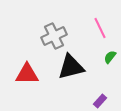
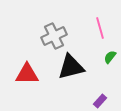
pink line: rotated 10 degrees clockwise
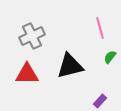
gray cross: moved 22 px left
black triangle: moved 1 px left, 1 px up
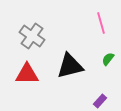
pink line: moved 1 px right, 5 px up
gray cross: rotated 30 degrees counterclockwise
green semicircle: moved 2 px left, 2 px down
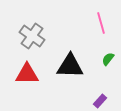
black triangle: rotated 16 degrees clockwise
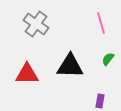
gray cross: moved 4 px right, 12 px up
purple rectangle: rotated 32 degrees counterclockwise
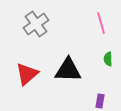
gray cross: rotated 20 degrees clockwise
green semicircle: rotated 40 degrees counterclockwise
black triangle: moved 2 px left, 4 px down
red triangle: rotated 40 degrees counterclockwise
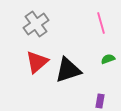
green semicircle: rotated 72 degrees clockwise
black triangle: rotated 20 degrees counterclockwise
red triangle: moved 10 px right, 12 px up
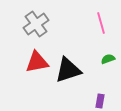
red triangle: rotated 30 degrees clockwise
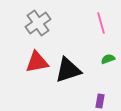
gray cross: moved 2 px right, 1 px up
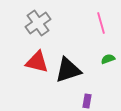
red triangle: rotated 25 degrees clockwise
purple rectangle: moved 13 px left
